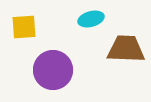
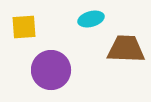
purple circle: moved 2 px left
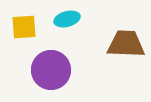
cyan ellipse: moved 24 px left
brown trapezoid: moved 5 px up
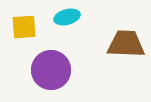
cyan ellipse: moved 2 px up
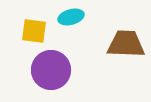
cyan ellipse: moved 4 px right
yellow square: moved 10 px right, 4 px down; rotated 12 degrees clockwise
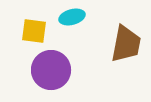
cyan ellipse: moved 1 px right
brown trapezoid: rotated 99 degrees clockwise
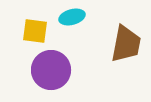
yellow square: moved 1 px right
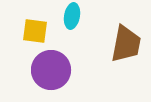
cyan ellipse: moved 1 px up; rotated 65 degrees counterclockwise
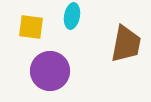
yellow square: moved 4 px left, 4 px up
purple circle: moved 1 px left, 1 px down
